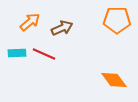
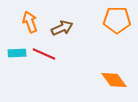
orange arrow: rotated 70 degrees counterclockwise
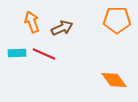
orange arrow: moved 2 px right
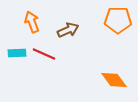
orange pentagon: moved 1 px right
brown arrow: moved 6 px right, 2 px down
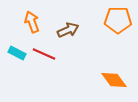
cyan rectangle: rotated 30 degrees clockwise
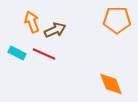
orange pentagon: moved 1 px left
brown arrow: moved 13 px left
orange diamond: moved 3 px left, 4 px down; rotated 16 degrees clockwise
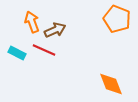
orange pentagon: moved 1 px up; rotated 20 degrees clockwise
red line: moved 4 px up
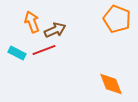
red line: rotated 45 degrees counterclockwise
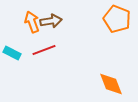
brown arrow: moved 4 px left, 9 px up; rotated 15 degrees clockwise
cyan rectangle: moved 5 px left
